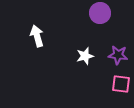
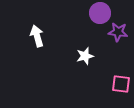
purple star: moved 23 px up
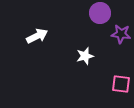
purple star: moved 3 px right, 2 px down
white arrow: rotated 80 degrees clockwise
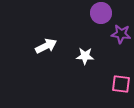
purple circle: moved 1 px right
white arrow: moved 9 px right, 10 px down
white star: rotated 18 degrees clockwise
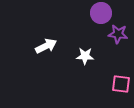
purple star: moved 3 px left
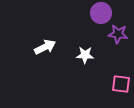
white arrow: moved 1 px left, 1 px down
white star: moved 1 px up
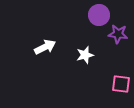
purple circle: moved 2 px left, 2 px down
white star: rotated 18 degrees counterclockwise
